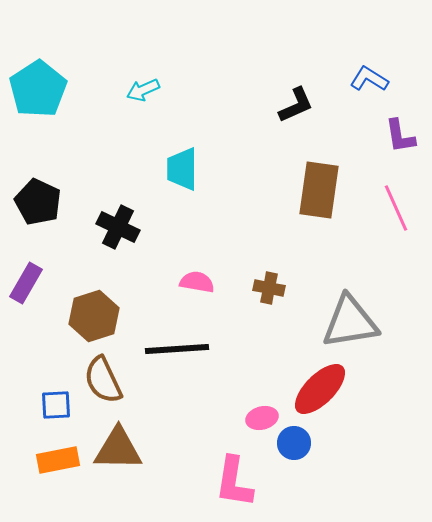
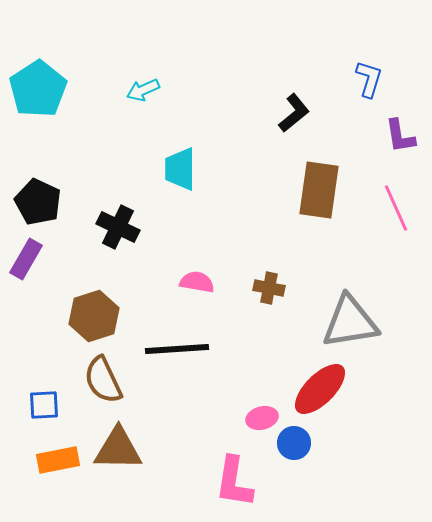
blue L-shape: rotated 75 degrees clockwise
black L-shape: moved 2 px left, 8 px down; rotated 15 degrees counterclockwise
cyan trapezoid: moved 2 px left
purple rectangle: moved 24 px up
blue square: moved 12 px left
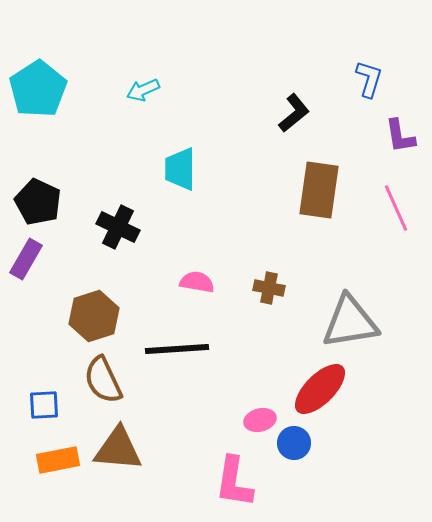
pink ellipse: moved 2 px left, 2 px down
brown triangle: rotated 4 degrees clockwise
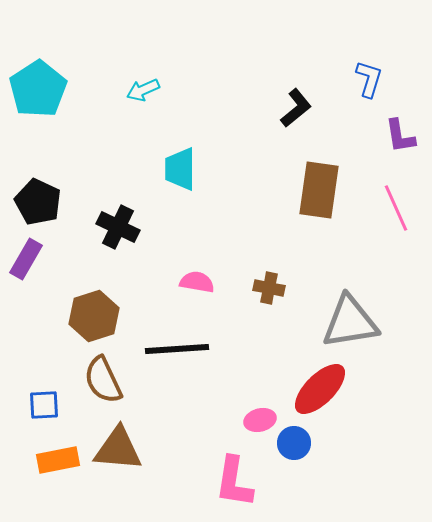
black L-shape: moved 2 px right, 5 px up
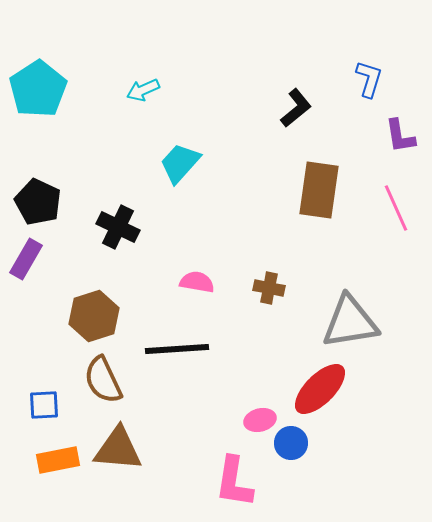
cyan trapezoid: moved 6 px up; rotated 42 degrees clockwise
blue circle: moved 3 px left
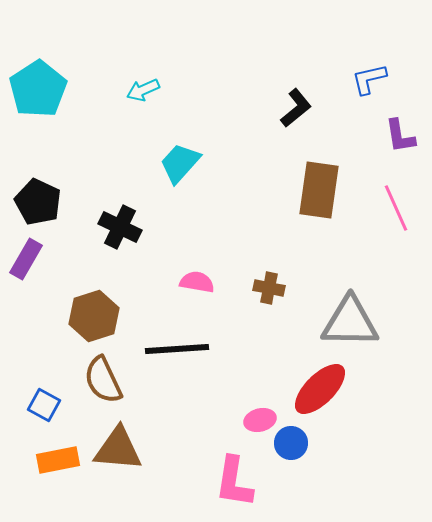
blue L-shape: rotated 120 degrees counterclockwise
black cross: moved 2 px right
gray triangle: rotated 10 degrees clockwise
blue square: rotated 32 degrees clockwise
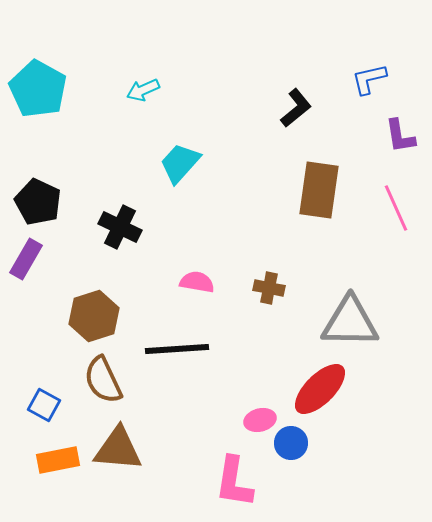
cyan pentagon: rotated 10 degrees counterclockwise
